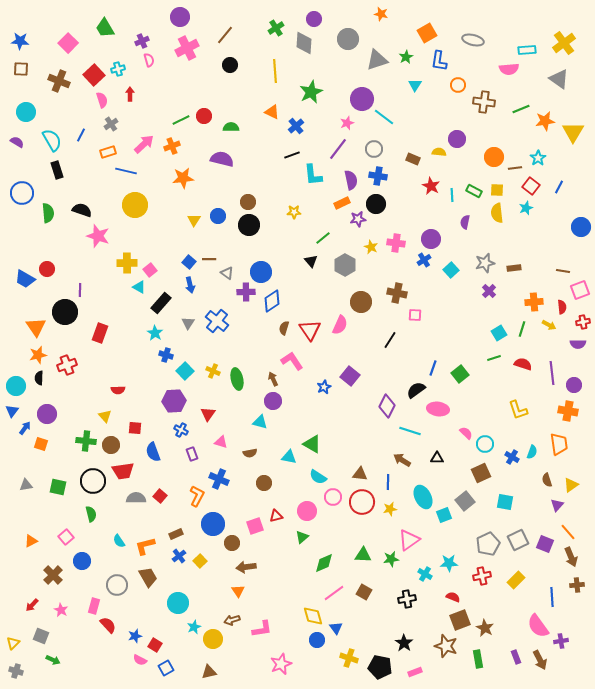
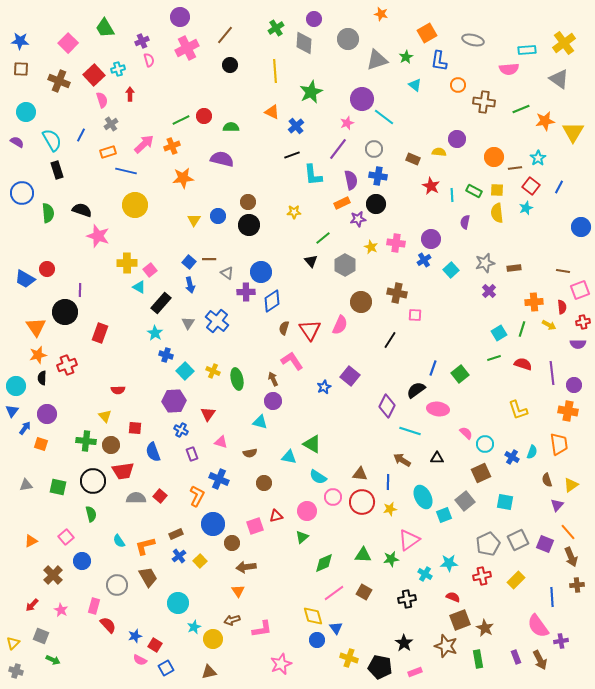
cyan triangle at (415, 85): rotated 24 degrees counterclockwise
black semicircle at (39, 378): moved 3 px right
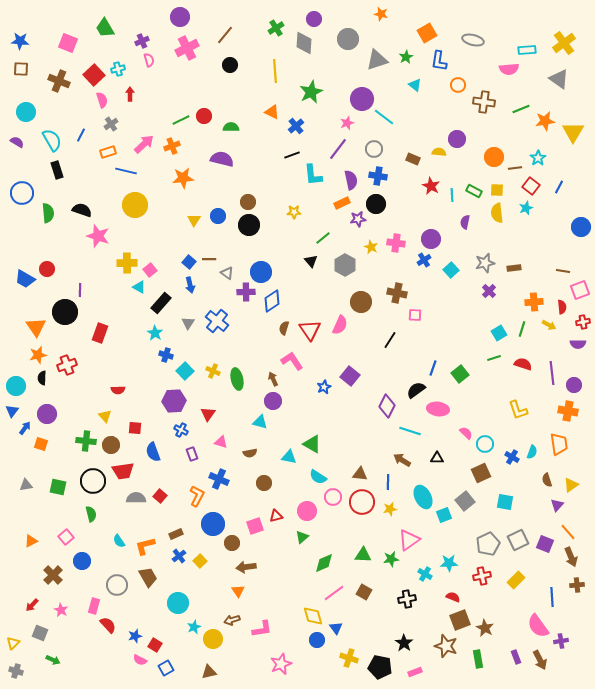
pink square at (68, 43): rotated 24 degrees counterclockwise
gray square at (41, 636): moved 1 px left, 3 px up
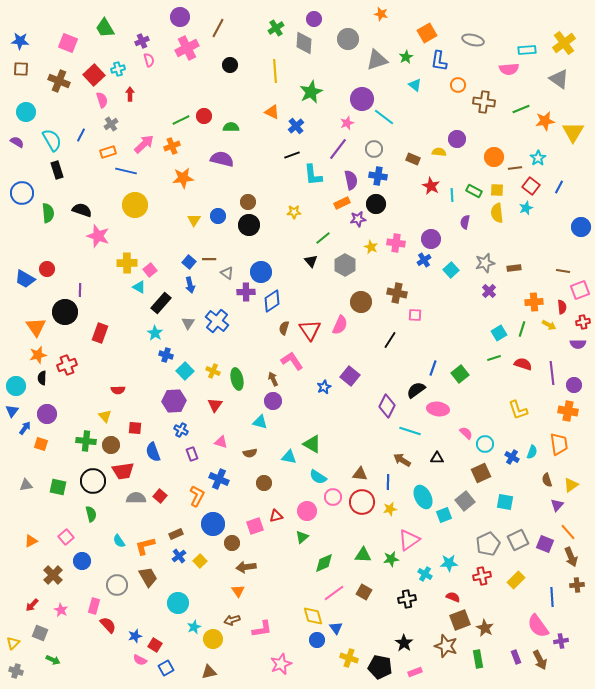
brown line at (225, 35): moved 7 px left, 7 px up; rotated 12 degrees counterclockwise
red triangle at (208, 414): moved 7 px right, 9 px up
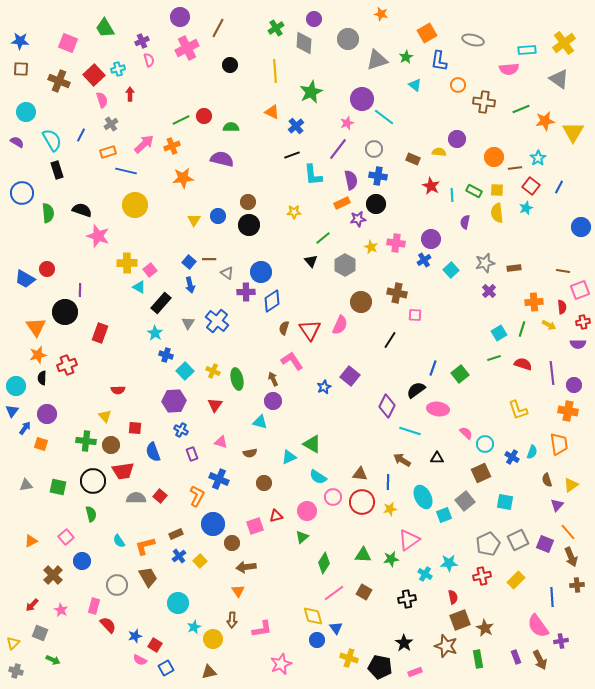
cyan triangle at (289, 457): rotated 35 degrees counterclockwise
green diamond at (324, 563): rotated 35 degrees counterclockwise
red semicircle at (453, 597): rotated 56 degrees clockwise
brown arrow at (232, 620): rotated 70 degrees counterclockwise
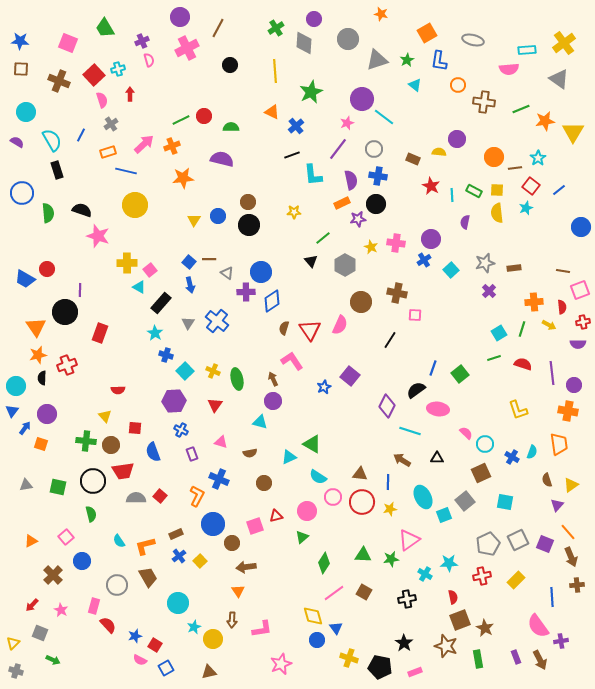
green star at (406, 57): moved 1 px right, 3 px down
blue line at (559, 187): moved 3 px down; rotated 24 degrees clockwise
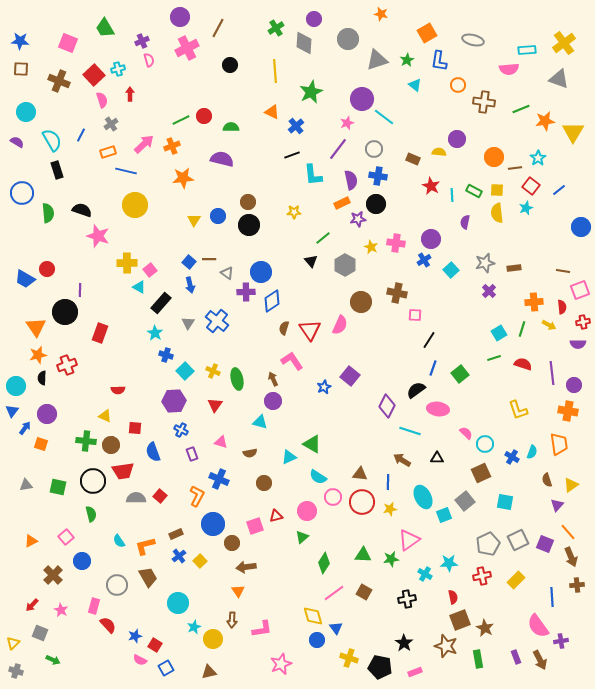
gray triangle at (559, 79): rotated 15 degrees counterclockwise
black line at (390, 340): moved 39 px right
yellow triangle at (105, 416): rotated 24 degrees counterclockwise
